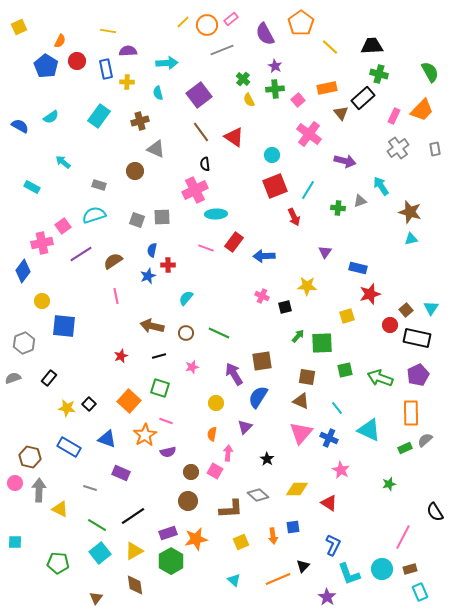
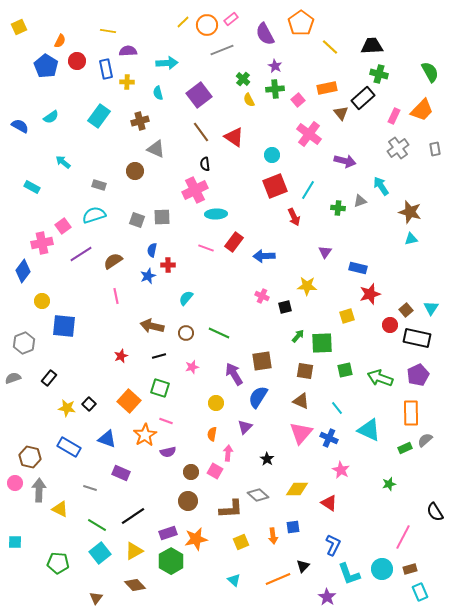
brown square at (307, 377): moved 2 px left, 6 px up
brown diamond at (135, 585): rotated 35 degrees counterclockwise
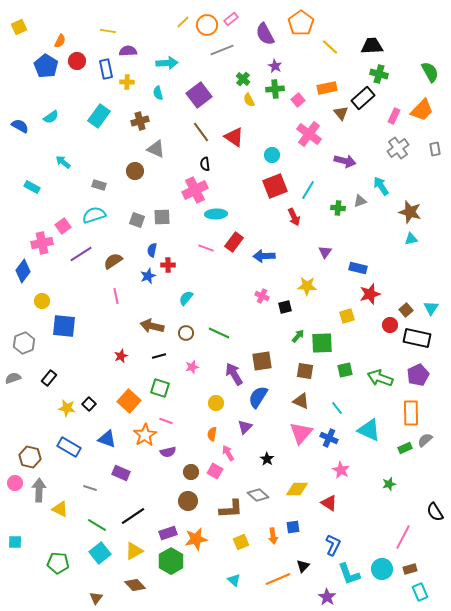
pink arrow at (228, 453): rotated 35 degrees counterclockwise
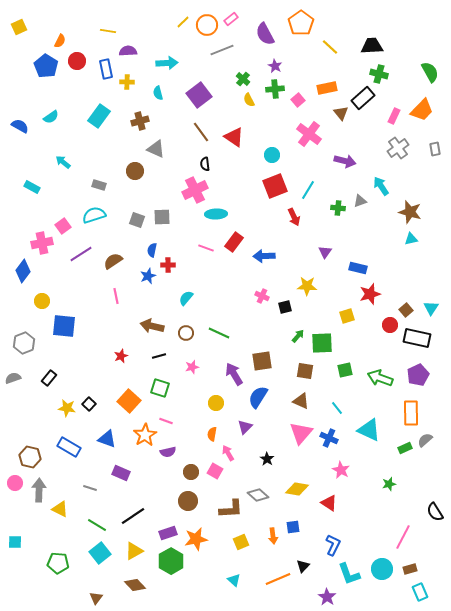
yellow diamond at (297, 489): rotated 10 degrees clockwise
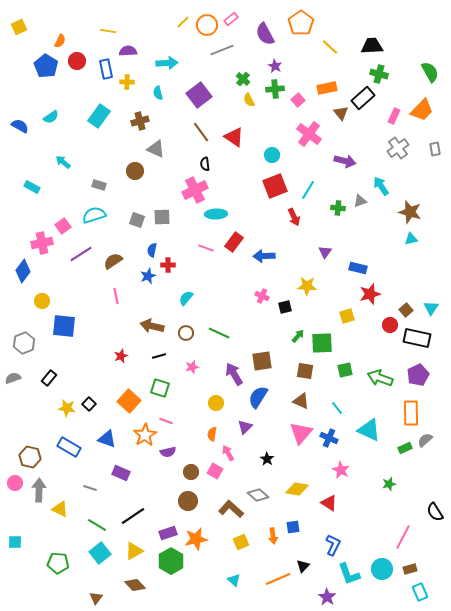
brown L-shape at (231, 509): rotated 135 degrees counterclockwise
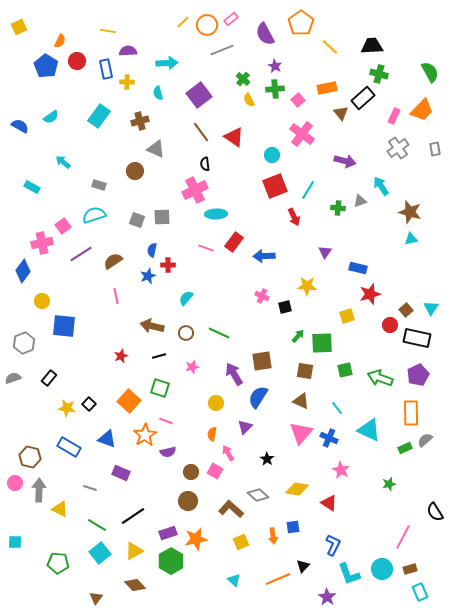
pink cross at (309, 134): moved 7 px left
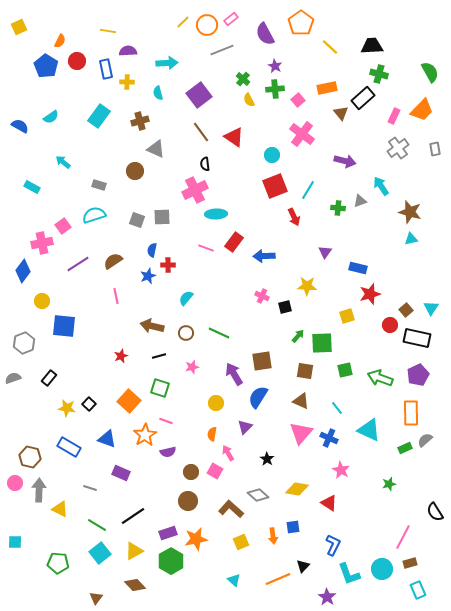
purple line at (81, 254): moved 3 px left, 10 px down
brown rectangle at (410, 569): moved 6 px up
cyan rectangle at (420, 592): moved 2 px left, 2 px up
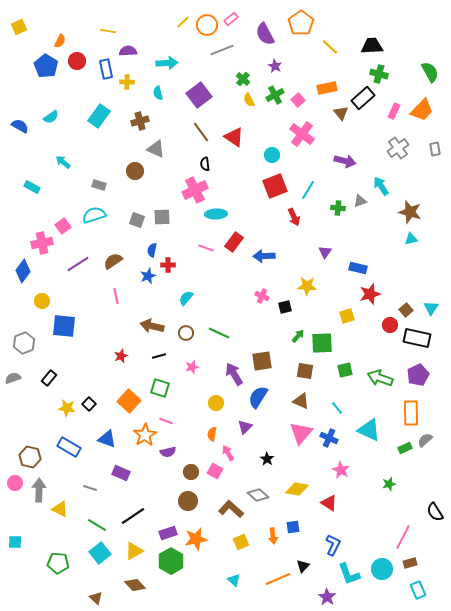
green cross at (275, 89): moved 6 px down; rotated 24 degrees counterclockwise
pink rectangle at (394, 116): moved 5 px up
brown triangle at (96, 598): rotated 24 degrees counterclockwise
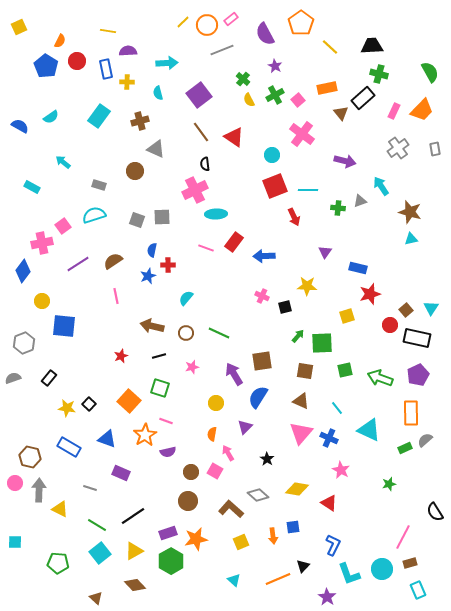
cyan line at (308, 190): rotated 60 degrees clockwise
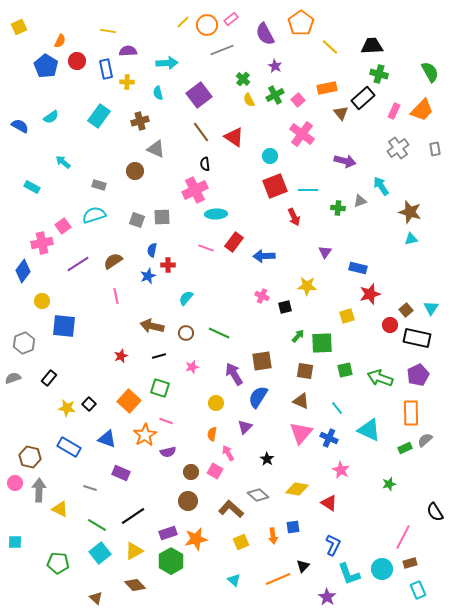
cyan circle at (272, 155): moved 2 px left, 1 px down
